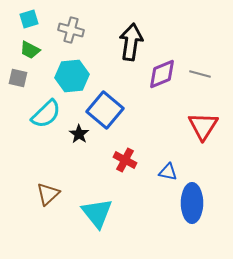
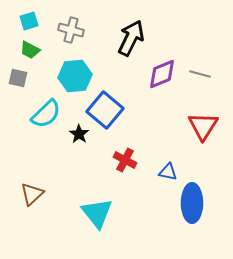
cyan square: moved 2 px down
black arrow: moved 4 px up; rotated 18 degrees clockwise
cyan hexagon: moved 3 px right
brown triangle: moved 16 px left
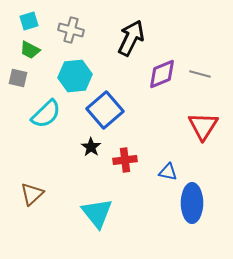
blue square: rotated 9 degrees clockwise
black star: moved 12 px right, 13 px down
red cross: rotated 35 degrees counterclockwise
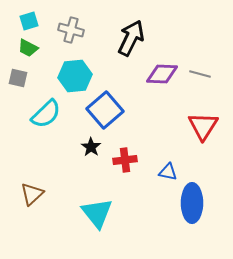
green trapezoid: moved 2 px left, 2 px up
purple diamond: rotated 24 degrees clockwise
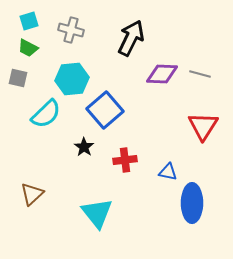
cyan hexagon: moved 3 px left, 3 px down
black star: moved 7 px left
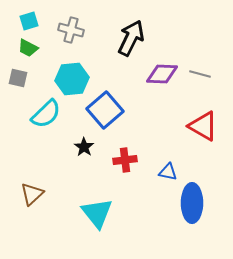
red triangle: rotated 32 degrees counterclockwise
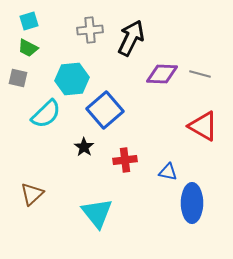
gray cross: moved 19 px right; rotated 20 degrees counterclockwise
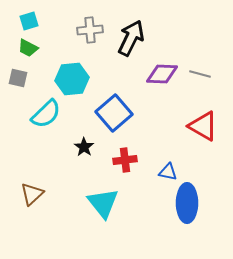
blue square: moved 9 px right, 3 px down
blue ellipse: moved 5 px left
cyan triangle: moved 6 px right, 10 px up
